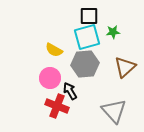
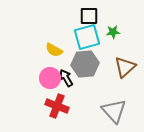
black arrow: moved 4 px left, 13 px up
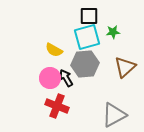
gray triangle: moved 4 px down; rotated 44 degrees clockwise
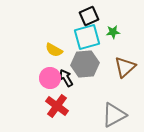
black square: rotated 24 degrees counterclockwise
red cross: rotated 15 degrees clockwise
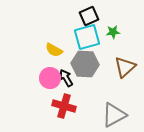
gray hexagon: rotated 8 degrees clockwise
red cross: moved 7 px right; rotated 20 degrees counterclockwise
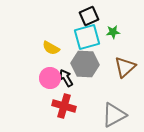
yellow semicircle: moved 3 px left, 2 px up
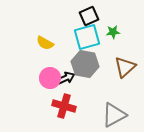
yellow semicircle: moved 6 px left, 5 px up
gray hexagon: rotated 8 degrees clockwise
black arrow: rotated 96 degrees clockwise
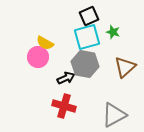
green star: rotated 24 degrees clockwise
pink circle: moved 12 px left, 21 px up
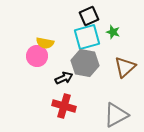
yellow semicircle: rotated 18 degrees counterclockwise
pink circle: moved 1 px left, 1 px up
gray hexagon: moved 1 px up
black arrow: moved 2 px left
gray triangle: moved 2 px right
